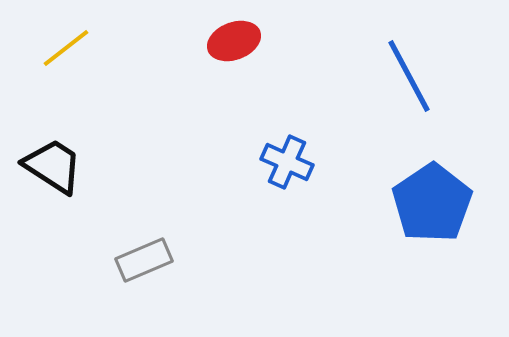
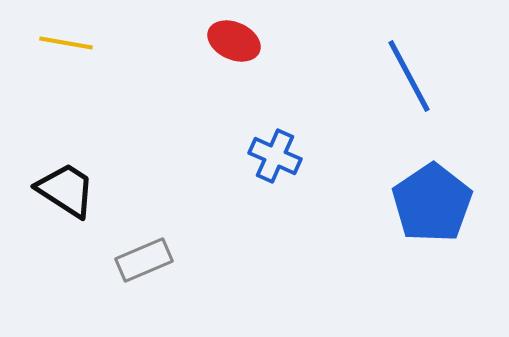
red ellipse: rotated 45 degrees clockwise
yellow line: moved 5 px up; rotated 48 degrees clockwise
blue cross: moved 12 px left, 6 px up
black trapezoid: moved 13 px right, 24 px down
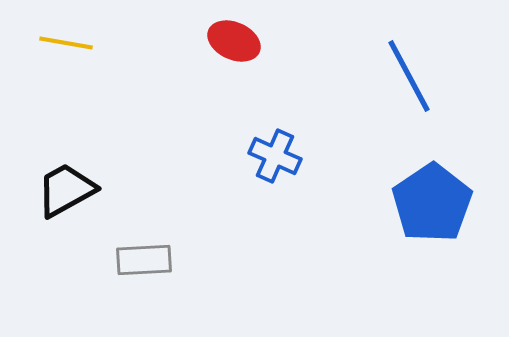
black trapezoid: rotated 62 degrees counterclockwise
gray rectangle: rotated 20 degrees clockwise
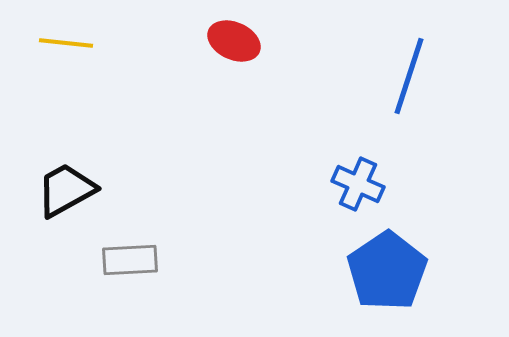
yellow line: rotated 4 degrees counterclockwise
blue line: rotated 46 degrees clockwise
blue cross: moved 83 px right, 28 px down
blue pentagon: moved 45 px left, 68 px down
gray rectangle: moved 14 px left
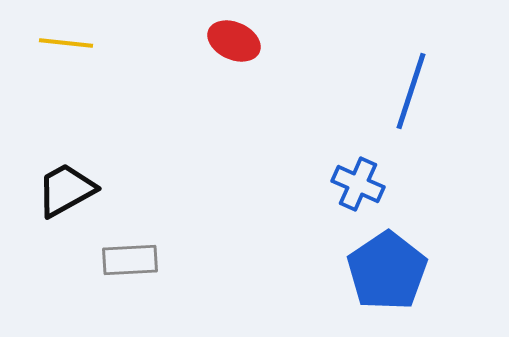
blue line: moved 2 px right, 15 px down
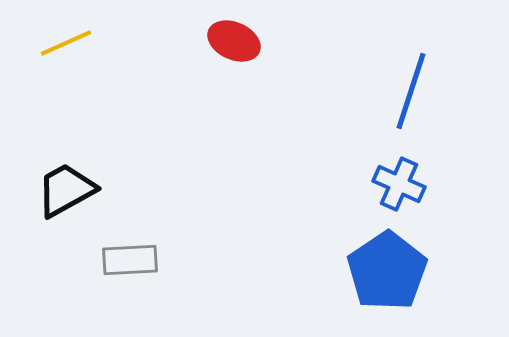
yellow line: rotated 30 degrees counterclockwise
blue cross: moved 41 px right
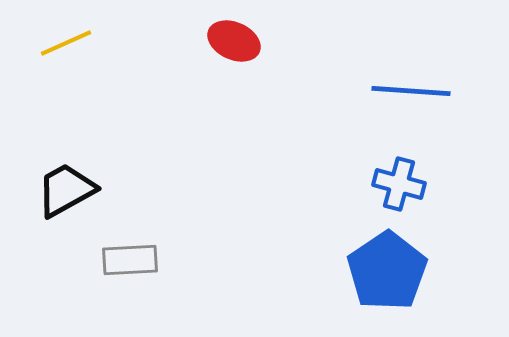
blue line: rotated 76 degrees clockwise
blue cross: rotated 9 degrees counterclockwise
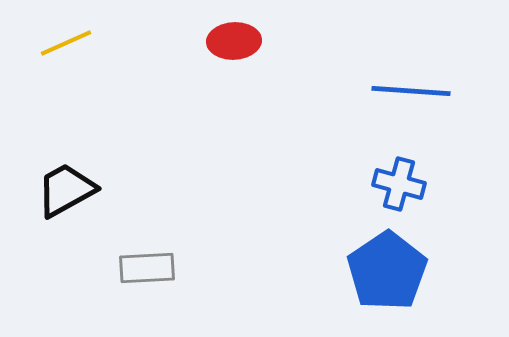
red ellipse: rotated 27 degrees counterclockwise
gray rectangle: moved 17 px right, 8 px down
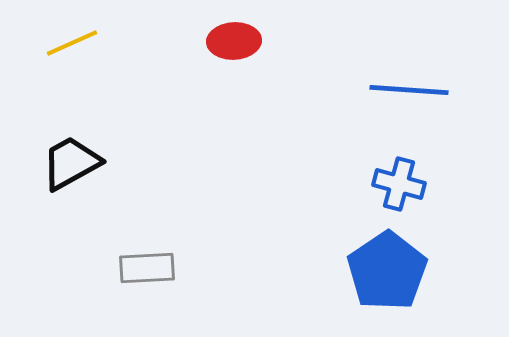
yellow line: moved 6 px right
blue line: moved 2 px left, 1 px up
black trapezoid: moved 5 px right, 27 px up
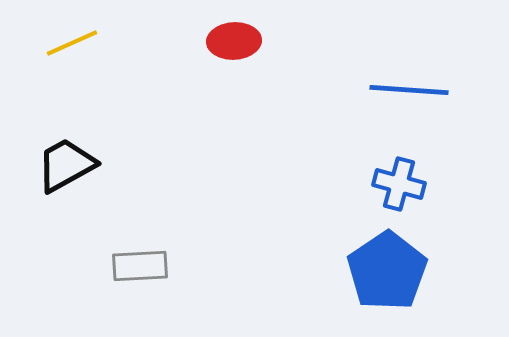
black trapezoid: moved 5 px left, 2 px down
gray rectangle: moved 7 px left, 2 px up
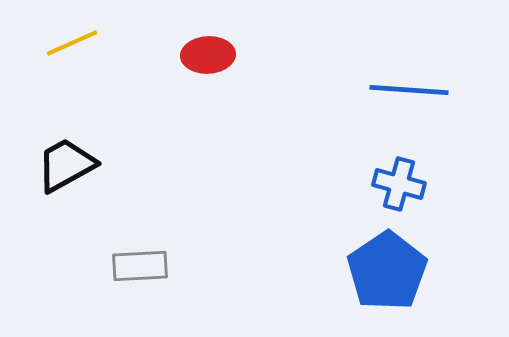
red ellipse: moved 26 px left, 14 px down
